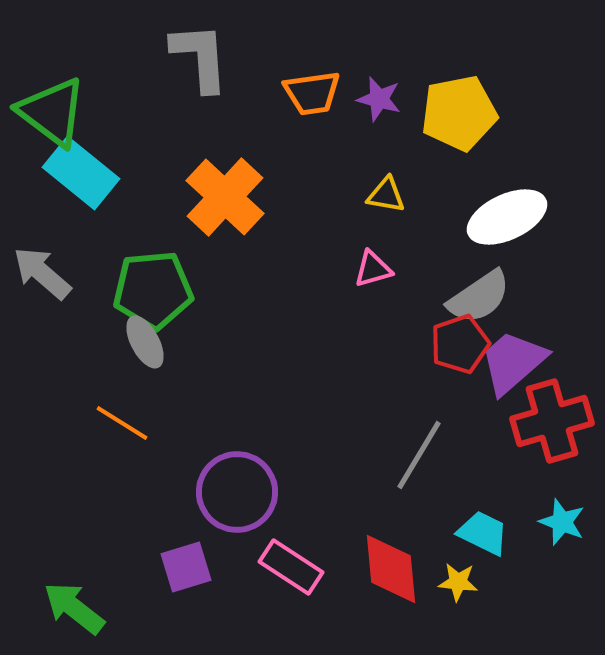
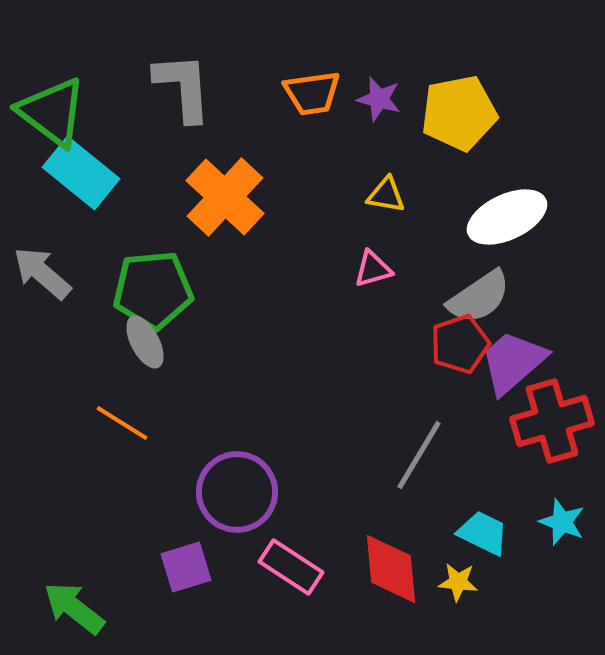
gray L-shape: moved 17 px left, 30 px down
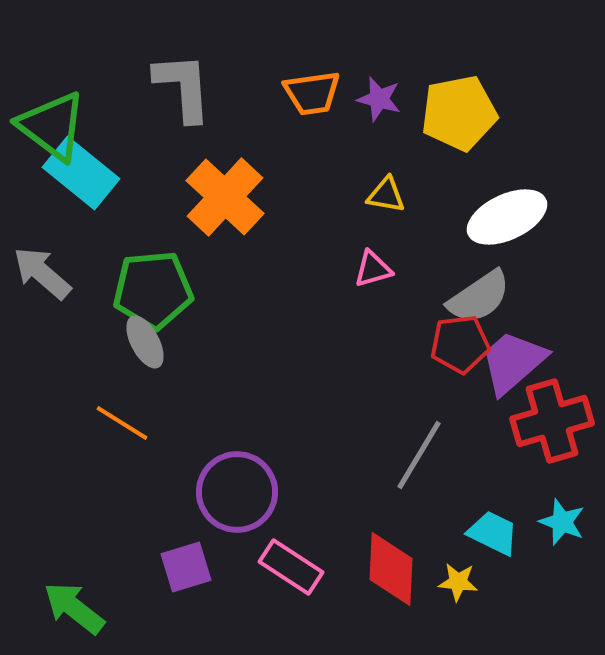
green triangle: moved 14 px down
red pentagon: rotated 12 degrees clockwise
cyan trapezoid: moved 10 px right
red diamond: rotated 8 degrees clockwise
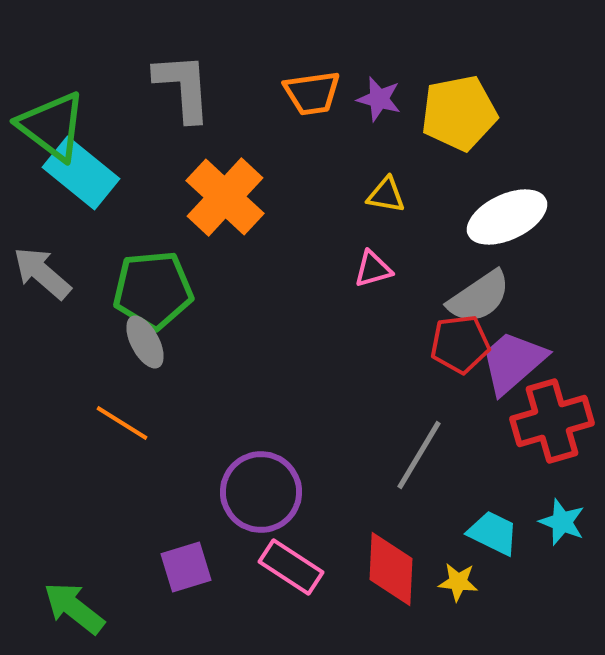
purple circle: moved 24 px right
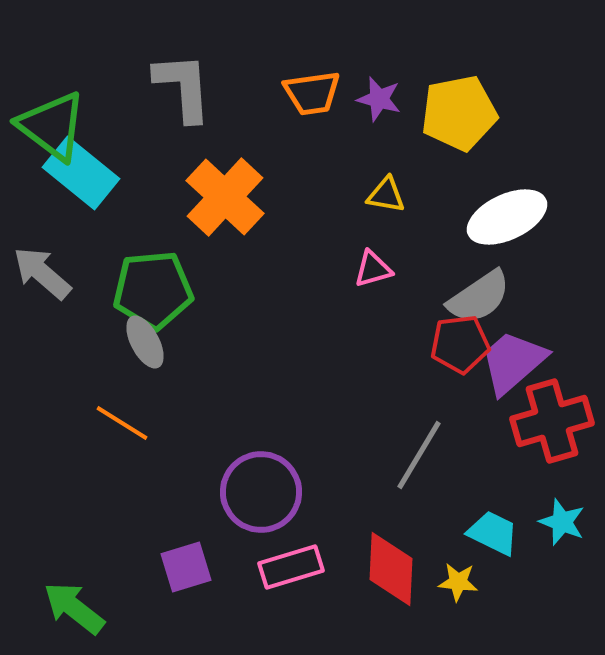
pink rectangle: rotated 50 degrees counterclockwise
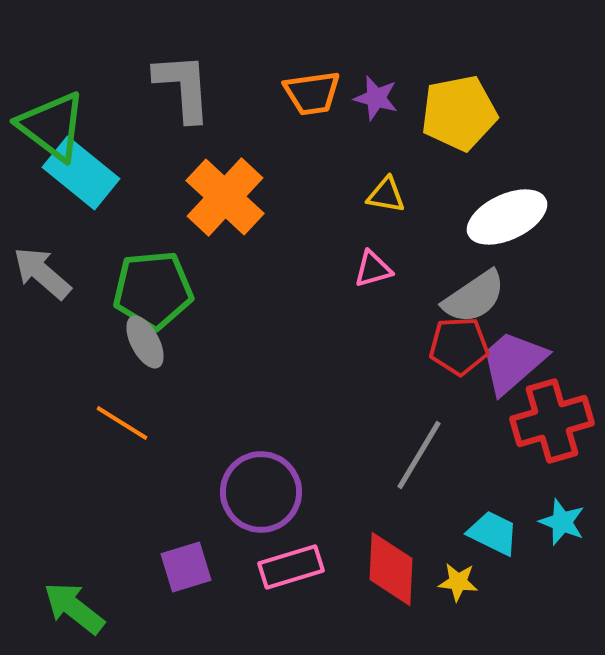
purple star: moved 3 px left, 1 px up
gray semicircle: moved 5 px left
red pentagon: moved 1 px left, 2 px down; rotated 4 degrees clockwise
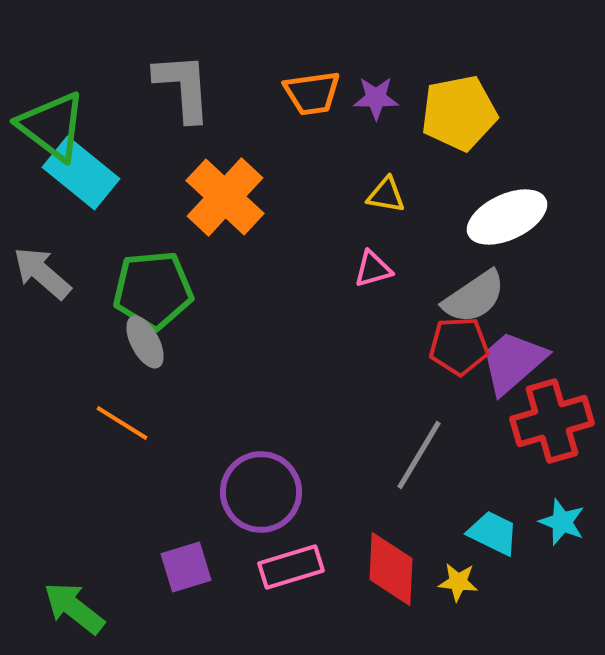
purple star: rotated 15 degrees counterclockwise
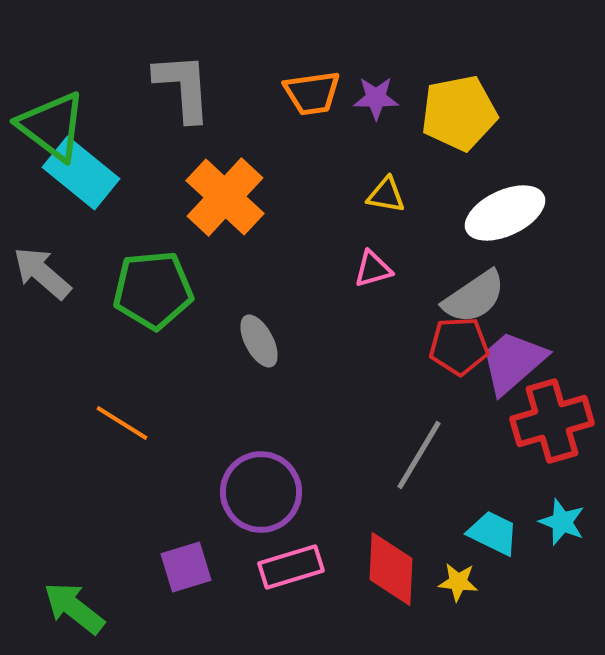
white ellipse: moved 2 px left, 4 px up
gray ellipse: moved 114 px right, 1 px up
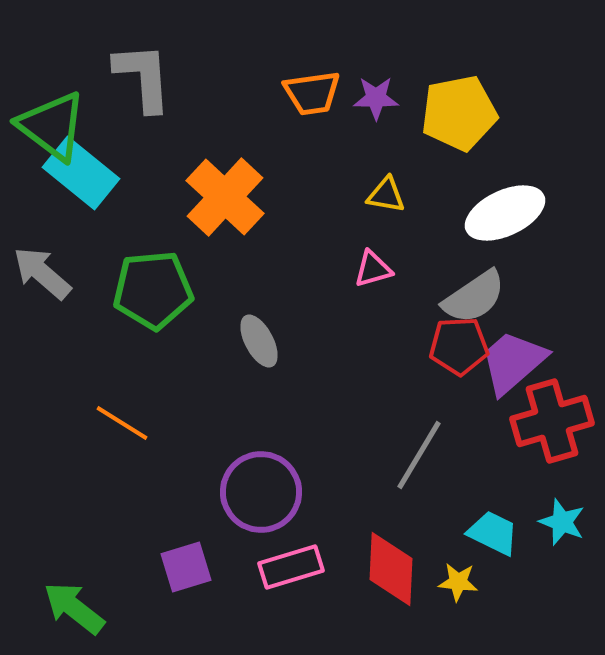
gray L-shape: moved 40 px left, 10 px up
